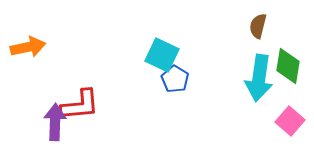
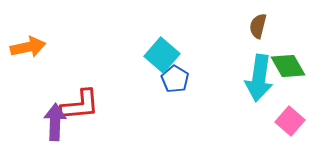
cyan square: rotated 16 degrees clockwise
green diamond: rotated 39 degrees counterclockwise
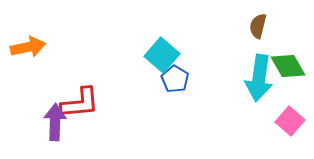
red L-shape: moved 2 px up
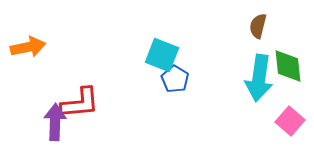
cyan square: rotated 20 degrees counterclockwise
green diamond: rotated 24 degrees clockwise
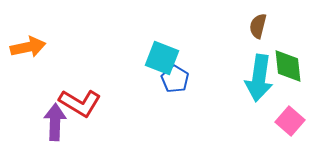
cyan square: moved 3 px down
red L-shape: rotated 36 degrees clockwise
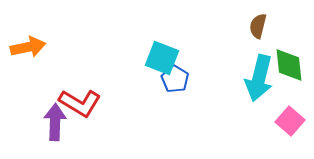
green diamond: moved 1 px right, 1 px up
cyan arrow: rotated 6 degrees clockwise
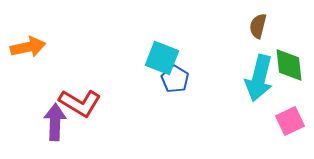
pink square: rotated 24 degrees clockwise
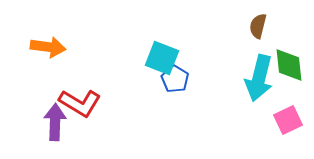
orange arrow: moved 20 px right; rotated 20 degrees clockwise
pink square: moved 2 px left, 1 px up
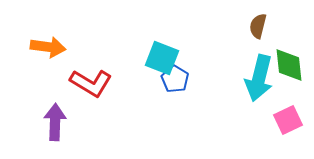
red L-shape: moved 11 px right, 20 px up
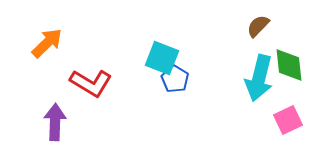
brown semicircle: rotated 30 degrees clockwise
orange arrow: moved 1 px left, 4 px up; rotated 52 degrees counterclockwise
